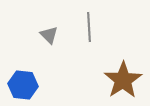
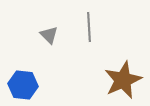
brown star: rotated 9 degrees clockwise
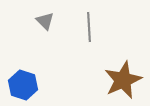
gray triangle: moved 4 px left, 14 px up
blue hexagon: rotated 12 degrees clockwise
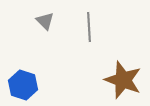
brown star: rotated 27 degrees counterclockwise
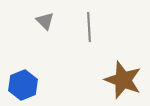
blue hexagon: rotated 20 degrees clockwise
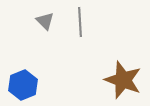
gray line: moved 9 px left, 5 px up
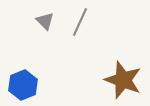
gray line: rotated 28 degrees clockwise
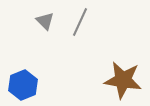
brown star: rotated 12 degrees counterclockwise
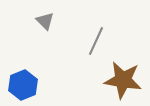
gray line: moved 16 px right, 19 px down
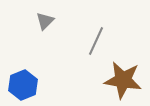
gray triangle: rotated 30 degrees clockwise
